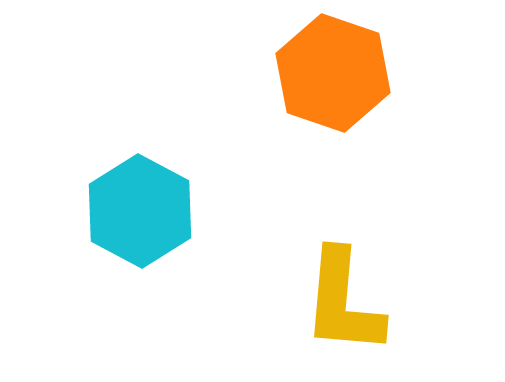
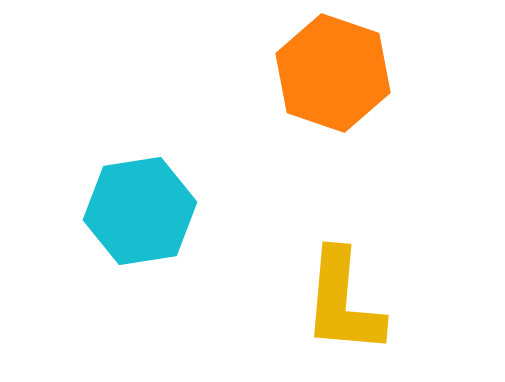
cyan hexagon: rotated 23 degrees clockwise
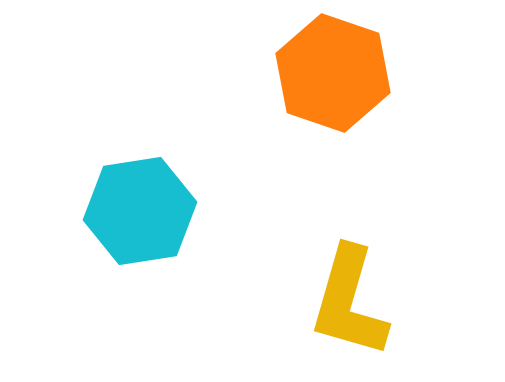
yellow L-shape: moved 6 px right; rotated 11 degrees clockwise
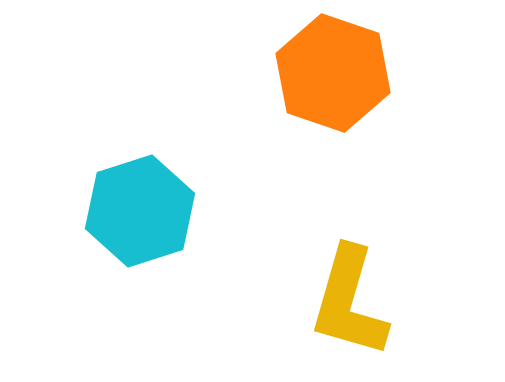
cyan hexagon: rotated 9 degrees counterclockwise
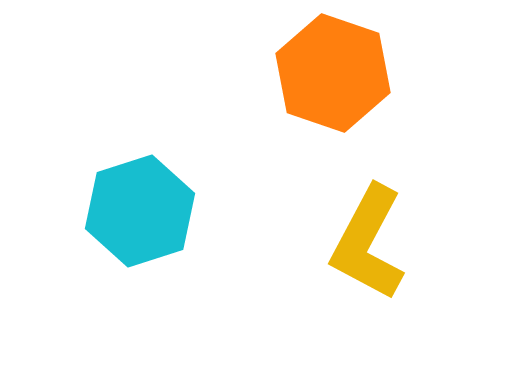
yellow L-shape: moved 19 px right, 59 px up; rotated 12 degrees clockwise
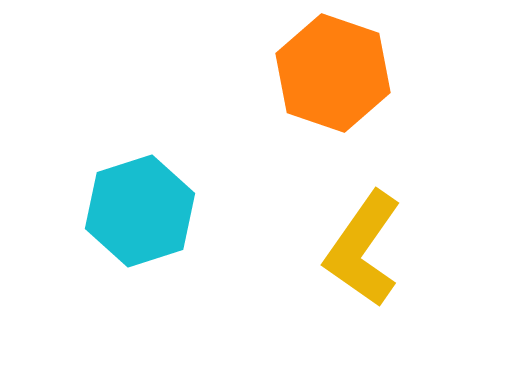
yellow L-shape: moved 5 px left, 6 px down; rotated 7 degrees clockwise
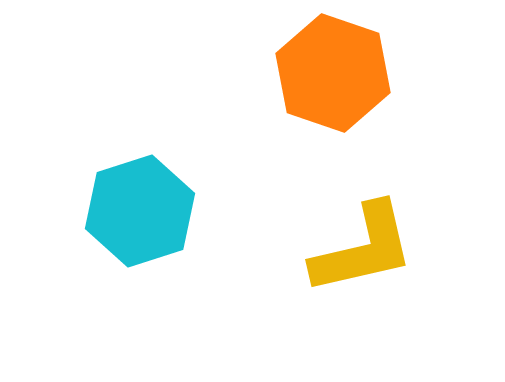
yellow L-shape: rotated 138 degrees counterclockwise
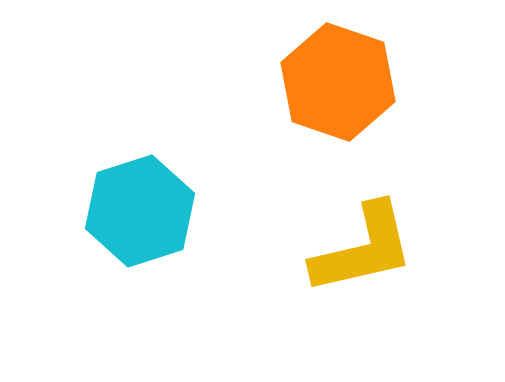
orange hexagon: moved 5 px right, 9 px down
